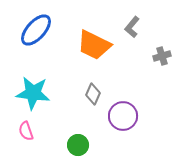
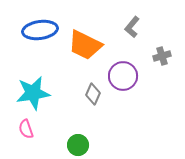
blue ellipse: moved 4 px right; rotated 40 degrees clockwise
orange trapezoid: moved 9 px left
cyan star: rotated 16 degrees counterclockwise
purple circle: moved 40 px up
pink semicircle: moved 2 px up
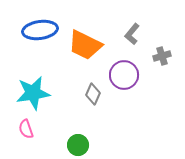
gray L-shape: moved 7 px down
purple circle: moved 1 px right, 1 px up
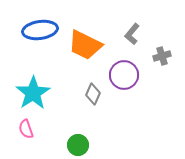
cyan star: rotated 24 degrees counterclockwise
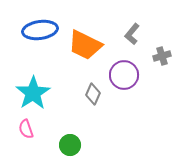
green circle: moved 8 px left
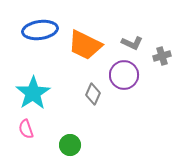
gray L-shape: moved 9 px down; rotated 105 degrees counterclockwise
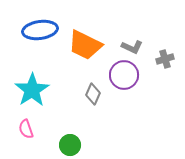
gray L-shape: moved 4 px down
gray cross: moved 3 px right, 3 px down
cyan star: moved 1 px left, 3 px up
